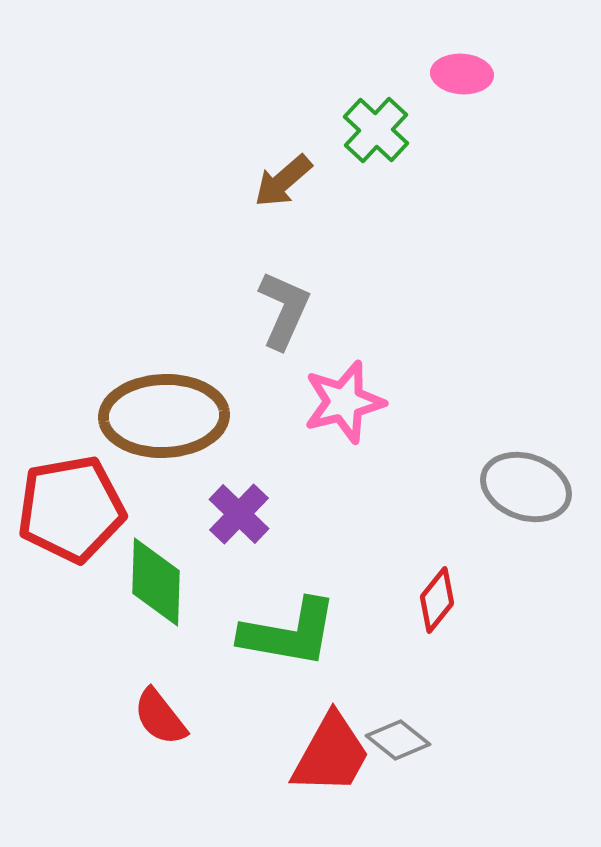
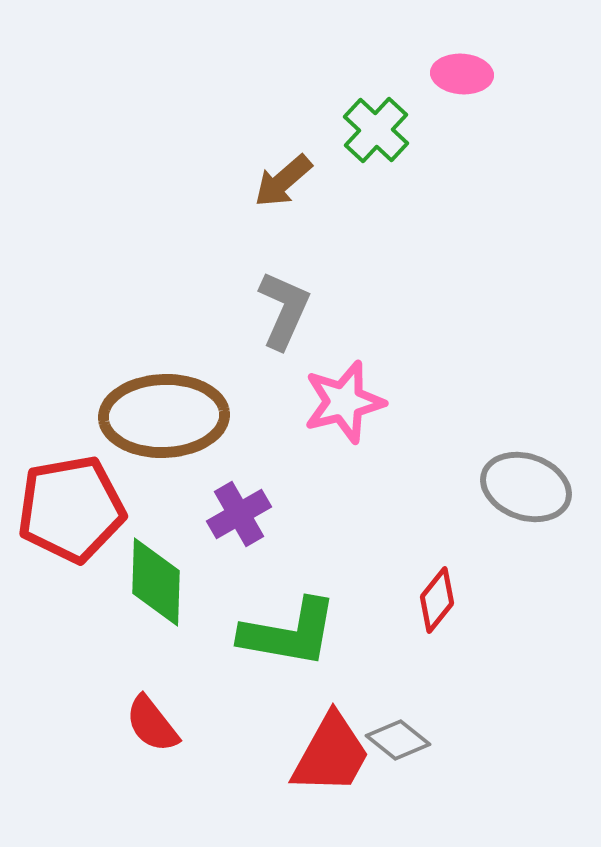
purple cross: rotated 16 degrees clockwise
red semicircle: moved 8 px left, 7 px down
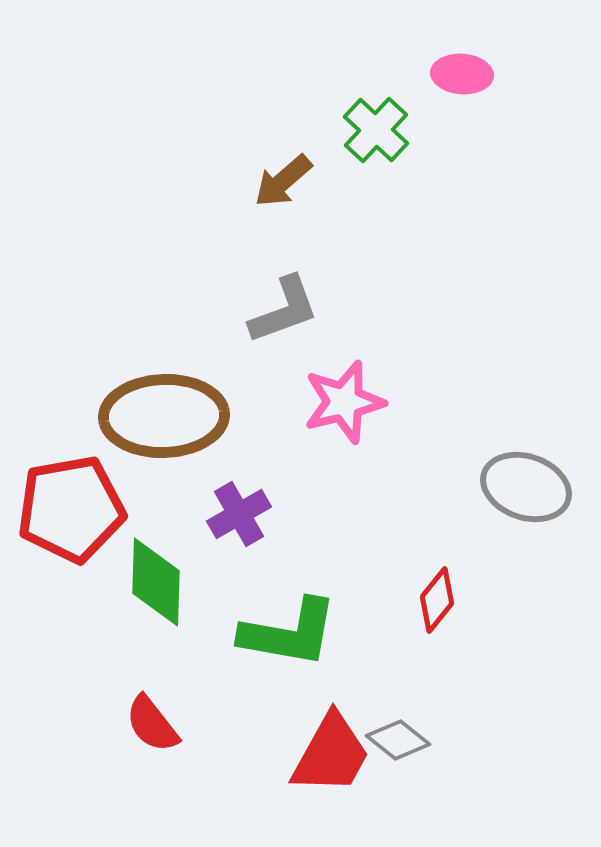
gray L-shape: rotated 46 degrees clockwise
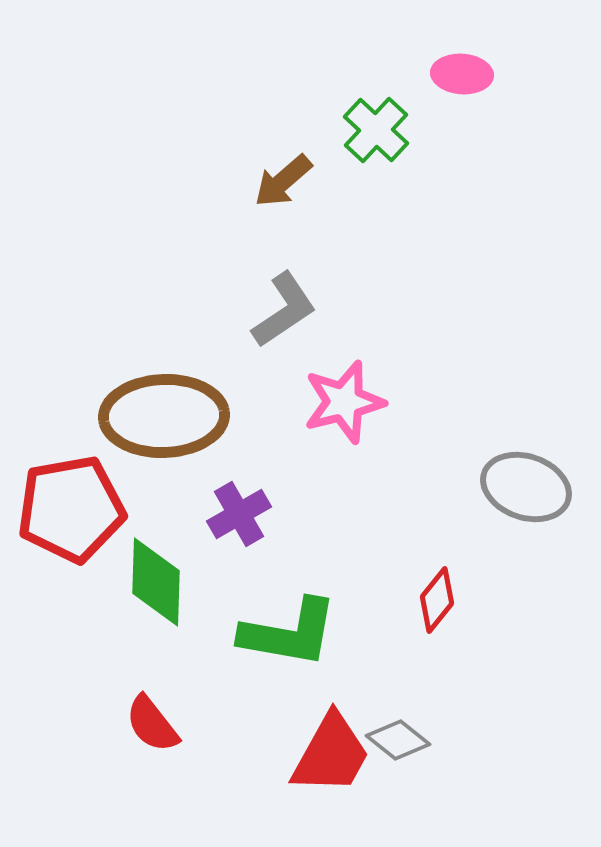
gray L-shape: rotated 14 degrees counterclockwise
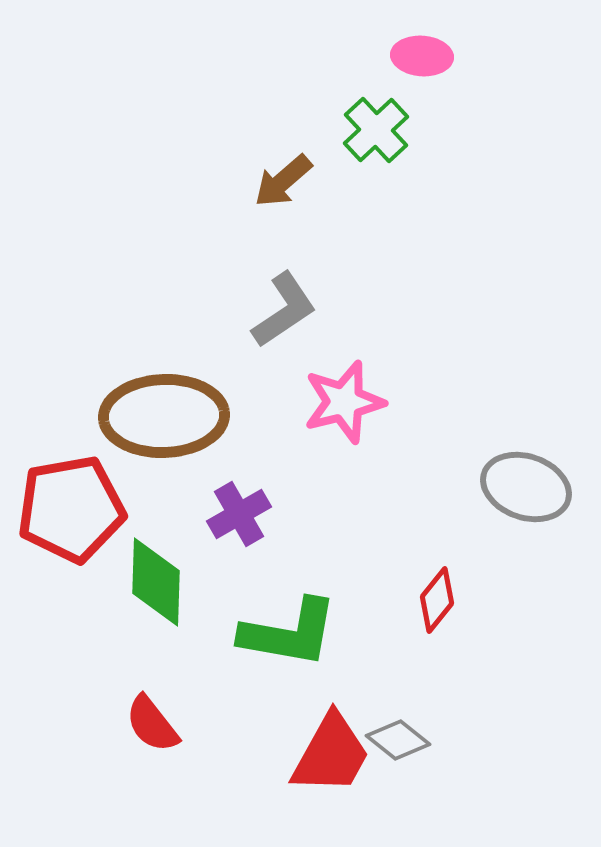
pink ellipse: moved 40 px left, 18 px up
green cross: rotated 4 degrees clockwise
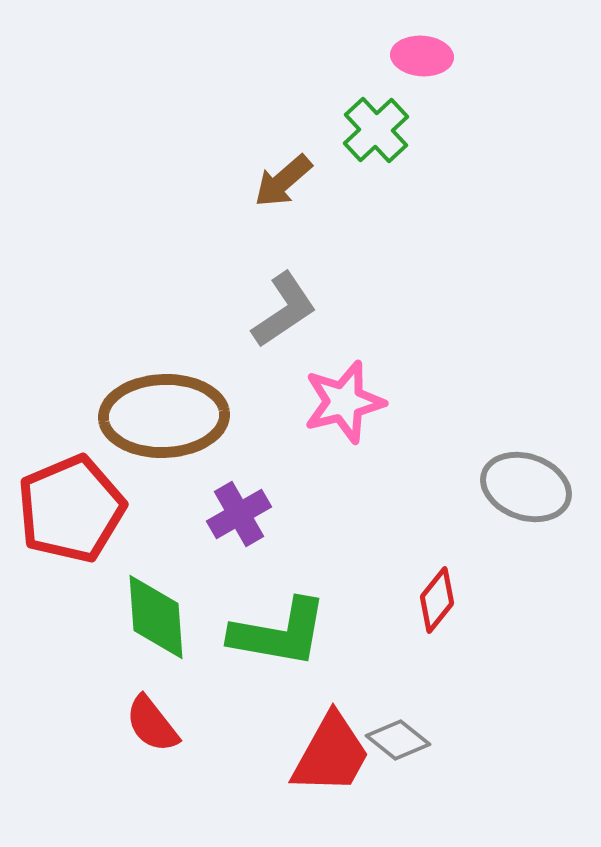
red pentagon: rotated 13 degrees counterclockwise
green diamond: moved 35 px down; rotated 6 degrees counterclockwise
green L-shape: moved 10 px left
